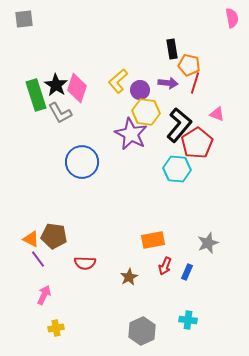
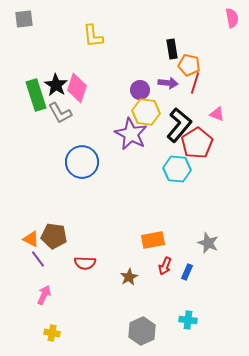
yellow L-shape: moved 25 px left, 45 px up; rotated 55 degrees counterclockwise
gray star: rotated 30 degrees counterclockwise
yellow cross: moved 4 px left, 5 px down; rotated 21 degrees clockwise
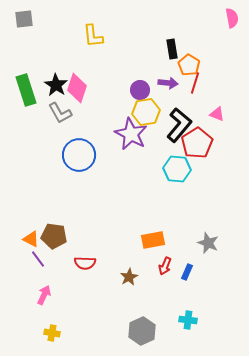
orange pentagon: rotated 20 degrees clockwise
green rectangle: moved 10 px left, 5 px up
yellow hexagon: rotated 16 degrees counterclockwise
blue circle: moved 3 px left, 7 px up
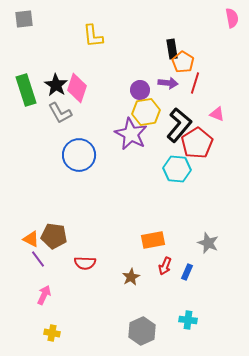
orange pentagon: moved 6 px left, 3 px up
brown star: moved 2 px right
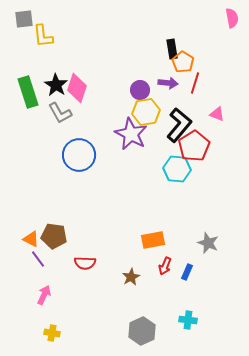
yellow L-shape: moved 50 px left
green rectangle: moved 2 px right, 2 px down
red pentagon: moved 3 px left, 3 px down
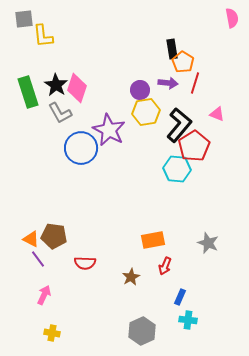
purple star: moved 22 px left, 4 px up
blue circle: moved 2 px right, 7 px up
blue rectangle: moved 7 px left, 25 px down
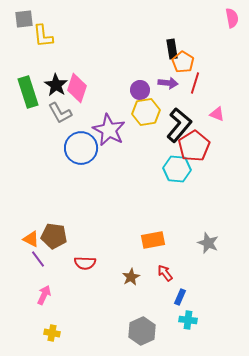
red arrow: moved 7 px down; rotated 120 degrees clockwise
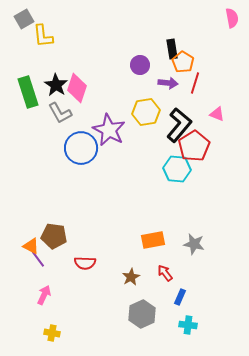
gray square: rotated 24 degrees counterclockwise
purple circle: moved 25 px up
orange triangle: moved 7 px down
gray star: moved 14 px left, 1 px down; rotated 10 degrees counterclockwise
cyan cross: moved 5 px down
gray hexagon: moved 17 px up
